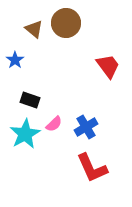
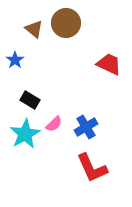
red trapezoid: moved 1 px right, 2 px up; rotated 28 degrees counterclockwise
black rectangle: rotated 12 degrees clockwise
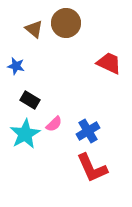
blue star: moved 1 px right, 6 px down; rotated 24 degrees counterclockwise
red trapezoid: moved 1 px up
blue cross: moved 2 px right, 4 px down
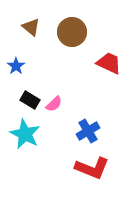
brown circle: moved 6 px right, 9 px down
brown triangle: moved 3 px left, 2 px up
blue star: rotated 24 degrees clockwise
pink semicircle: moved 20 px up
cyan star: rotated 16 degrees counterclockwise
red L-shape: rotated 44 degrees counterclockwise
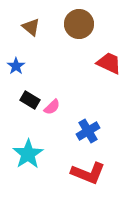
brown circle: moved 7 px right, 8 px up
pink semicircle: moved 2 px left, 3 px down
cyan star: moved 3 px right, 20 px down; rotated 12 degrees clockwise
red L-shape: moved 4 px left, 5 px down
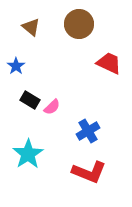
red L-shape: moved 1 px right, 1 px up
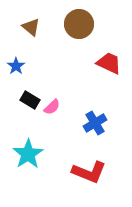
blue cross: moved 7 px right, 8 px up
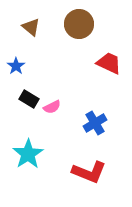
black rectangle: moved 1 px left, 1 px up
pink semicircle: rotated 18 degrees clockwise
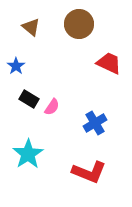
pink semicircle: rotated 30 degrees counterclockwise
